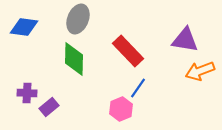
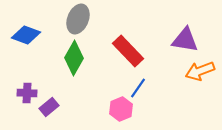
blue diamond: moved 2 px right, 8 px down; rotated 12 degrees clockwise
green diamond: moved 1 px up; rotated 28 degrees clockwise
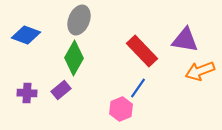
gray ellipse: moved 1 px right, 1 px down
red rectangle: moved 14 px right
purple rectangle: moved 12 px right, 17 px up
